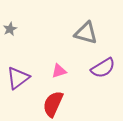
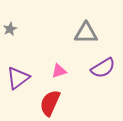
gray triangle: rotated 15 degrees counterclockwise
red semicircle: moved 3 px left, 1 px up
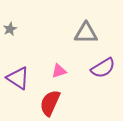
purple triangle: rotated 50 degrees counterclockwise
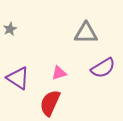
pink triangle: moved 2 px down
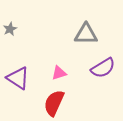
gray triangle: moved 1 px down
red semicircle: moved 4 px right
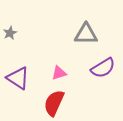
gray star: moved 4 px down
